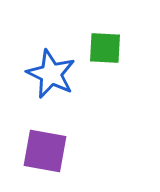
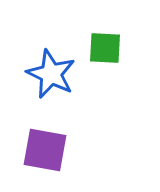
purple square: moved 1 px up
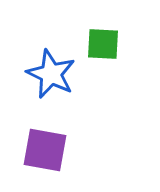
green square: moved 2 px left, 4 px up
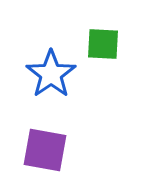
blue star: rotated 12 degrees clockwise
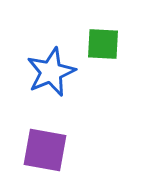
blue star: moved 2 px up; rotated 12 degrees clockwise
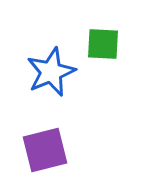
purple square: rotated 24 degrees counterclockwise
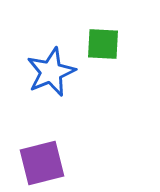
purple square: moved 3 px left, 13 px down
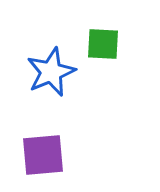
purple square: moved 1 px right, 8 px up; rotated 9 degrees clockwise
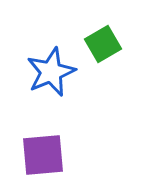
green square: rotated 33 degrees counterclockwise
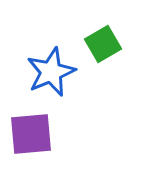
purple square: moved 12 px left, 21 px up
